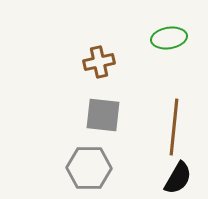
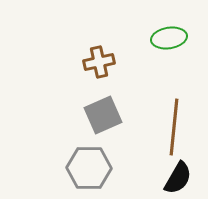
gray square: rotated 30 degrees counterclockwise
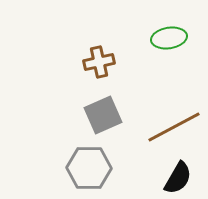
brown line: rotated 56 degrees clockwise
